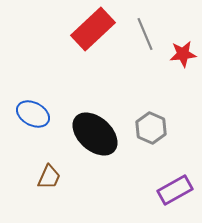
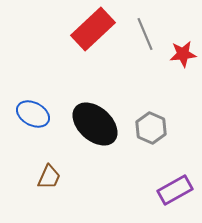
black ellipse: moved 10 px up
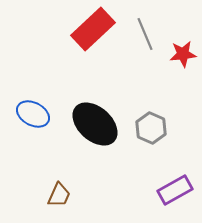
brown trapezoid: moved 10 px right, 18 px down
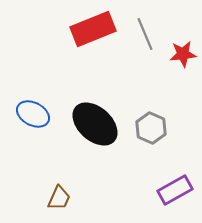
red rectangle: rotated 21 degrees clockwise
brown trapezoid: moved 3 px down
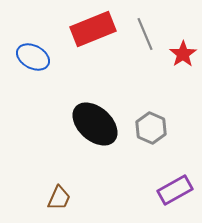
red star: rotated 28 degrees counterclockwise
blue ellipse: moved 57 px up
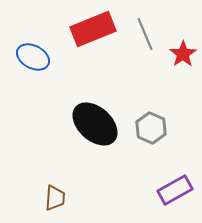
brown trapezoid: moved 4 px left; rotated 20 degrees counterclockwise
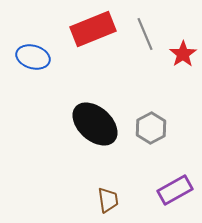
blue ellipse: rotated 12 degrees counterclockwise
gray hexagon: rotated 8 degrees clockwise
brown trapezoid: moved 53 px right, 2 px down; rotated 12 degrees counterclockwise
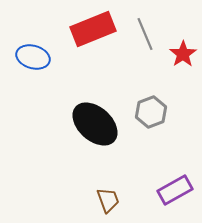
gray hexagon: moved 16 px up; rotated 8 degrees clockwise
brown trapezoid: rotated 12 degrees counterclockwise
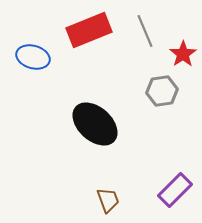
red rectangle: moved 4 px left, 1 px down
gray line: moved 3 px up
gray hexagon: moved 11 px right, 21 px up; rotated 12 degrees clockwise
purple rectangle: rotated 16 degrees counterclockwise
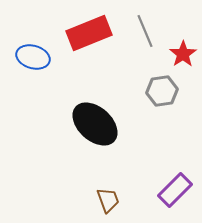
red rectangle: moved 3 px down
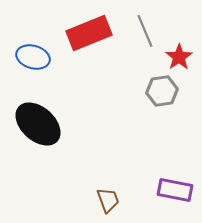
red star: moved 4 px left, 3 px down
black ellipse: moved 57 px left
purple rectangle: rotated 56 degrees clockwise
